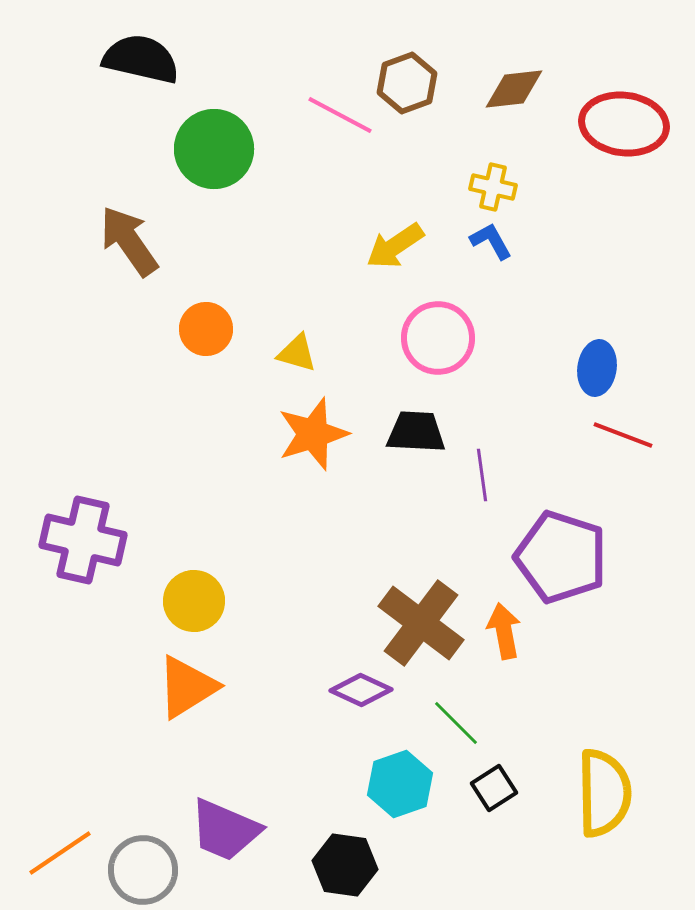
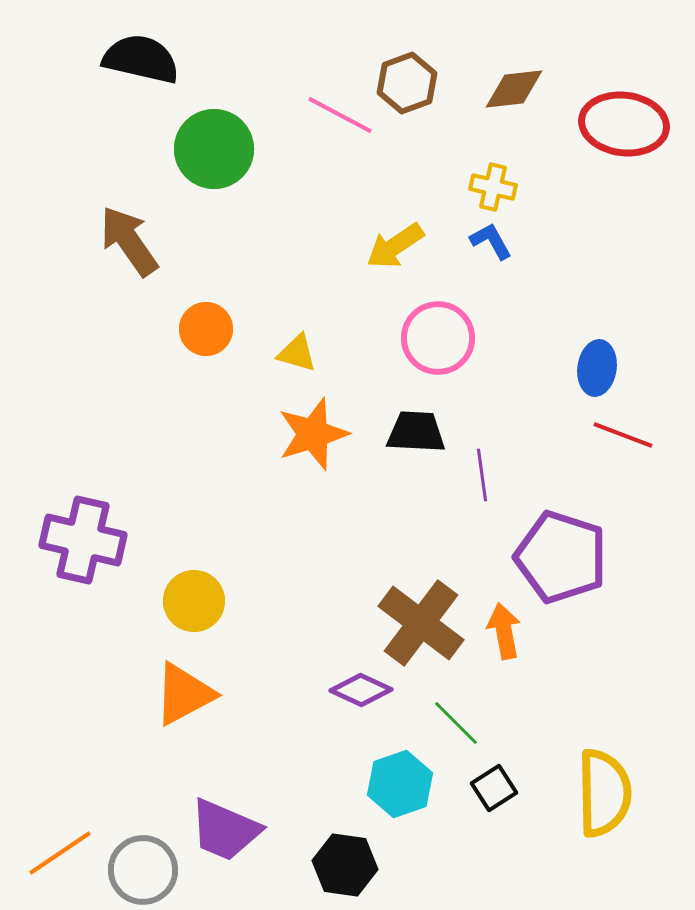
orange triangle: moved 3 px left, 7 px down; rotated 4 degrees clockwise
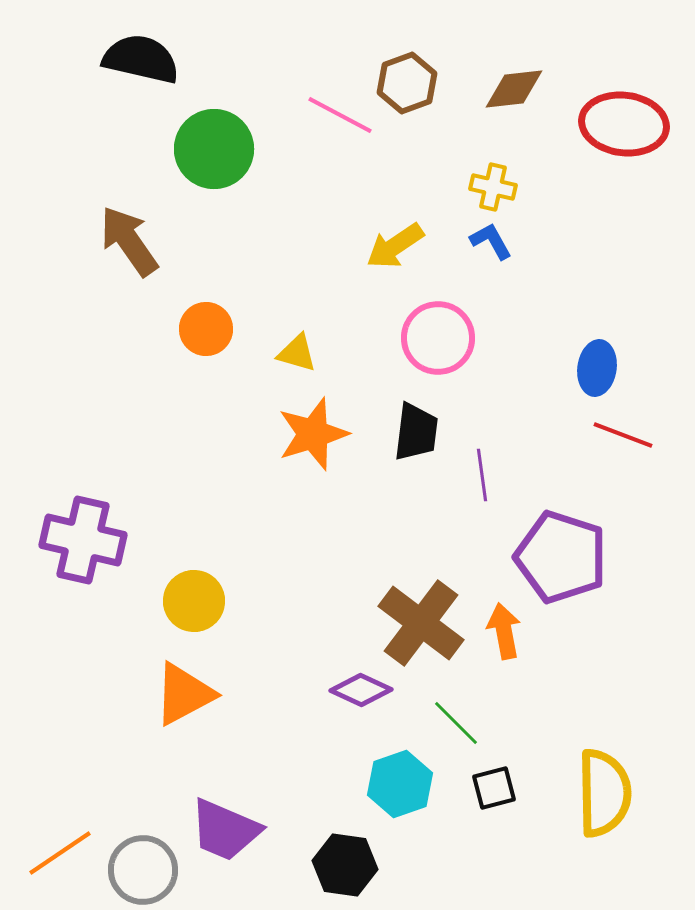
black trapezoid: rotated 94 degrees clockwise
black square: rotated 18 degrees clockwise
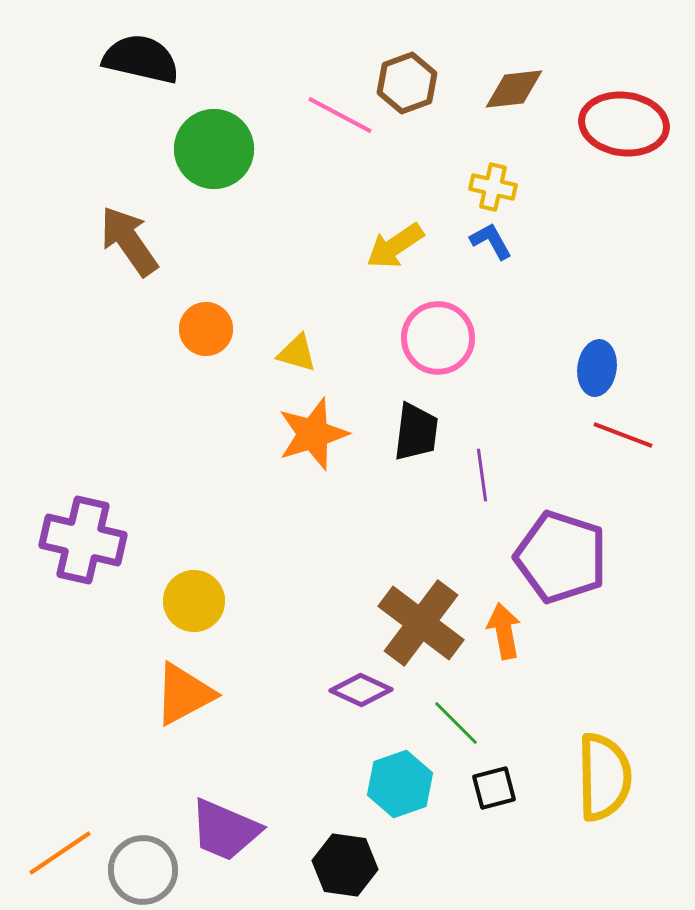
yellow semicircle: moved 16 px up
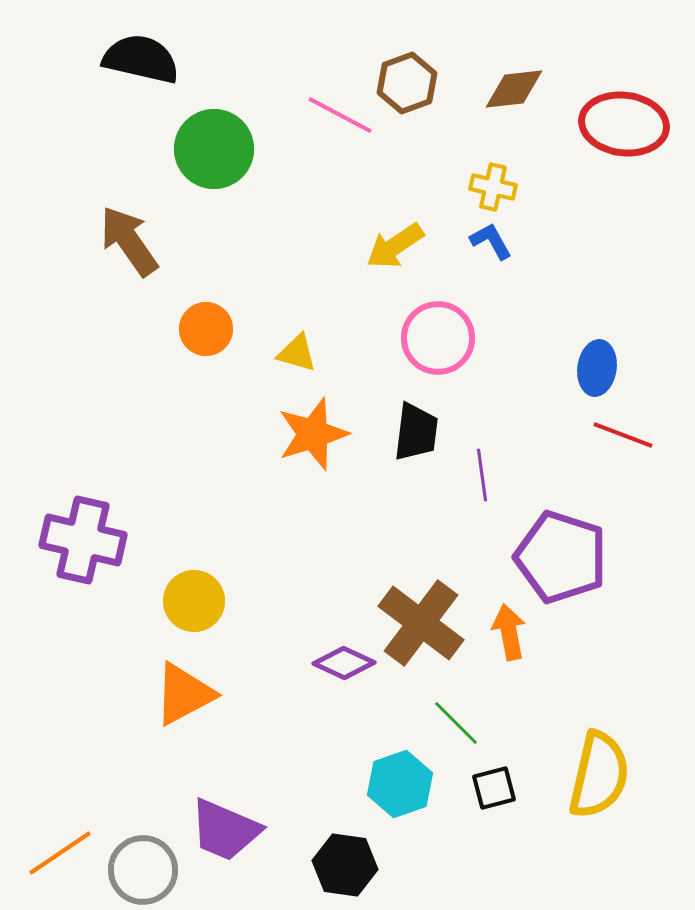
orange arrow: moved 5 px right, 1 px down
purple diamond: moved 17 px left, 27 px up
yellow semicircle: moved 5 px left, 2 px up; rotated 14 degrees clockwise
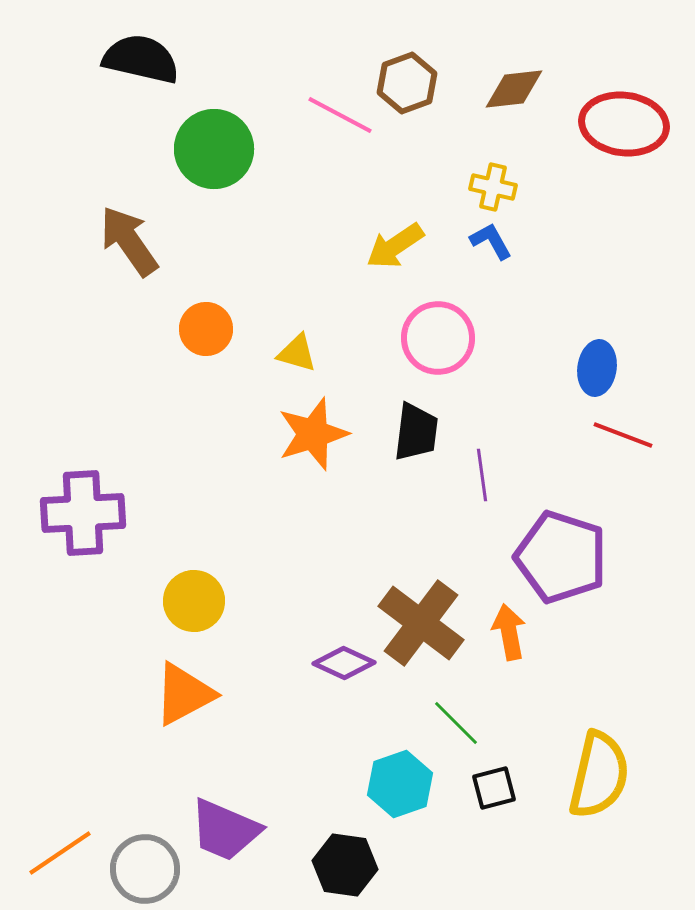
purple cross: moved 27 px up; rotated 16 degrees counterclockwise
gray circle: moved 2 px right, 1 px up
